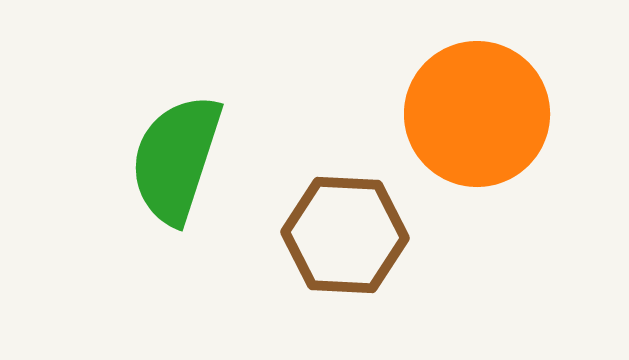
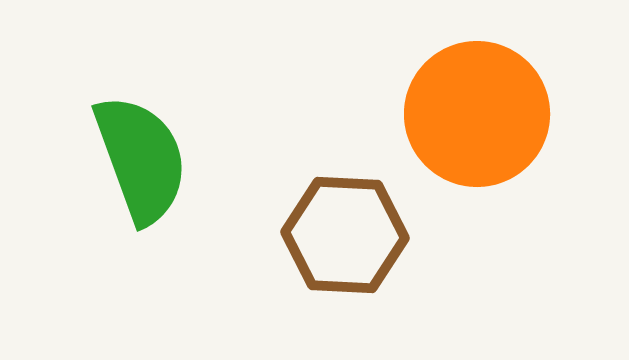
green semicircle: moved 35 px left; rotated 142 degrees clockwise
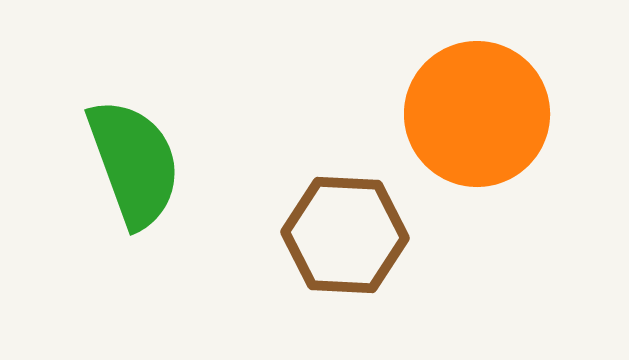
green semicircle: moved 7 px left, 4 px down
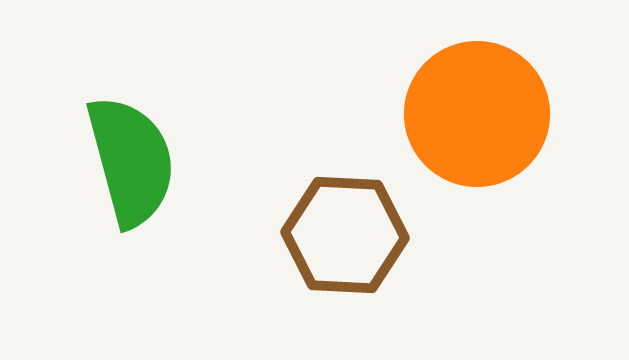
green semicircle: moved 3 px left, 2 px up; rotated 5 degrees clockwise
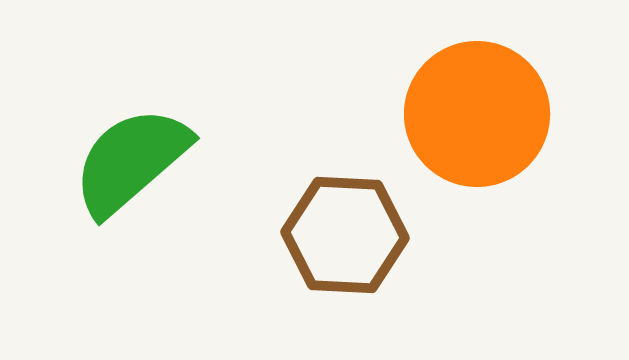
green semicircle: rotated 116 degrees counterclockwise
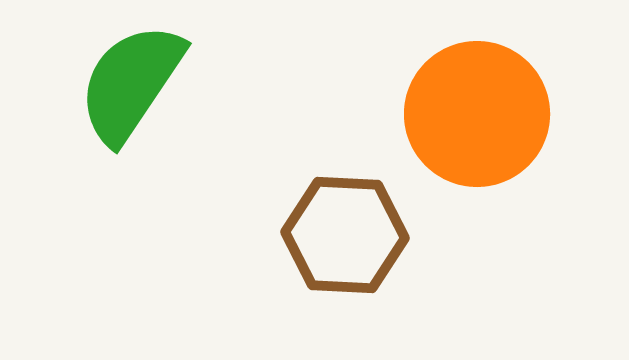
green semicircle: moved 78 px up; rotated 15 degrees counterclockwise
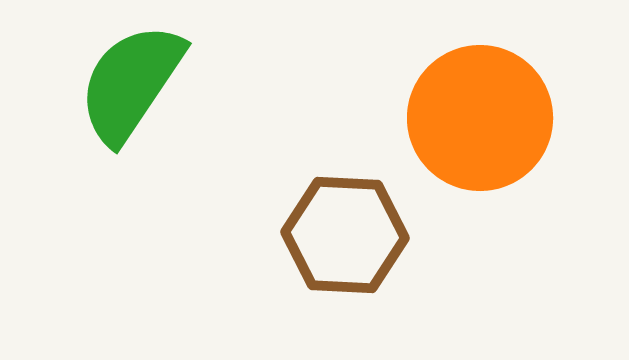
orange circle: moved 3 px right, 4 px down
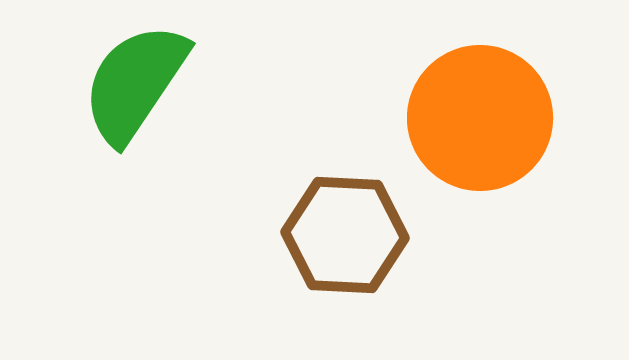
green semicircle: moved 4 px right
